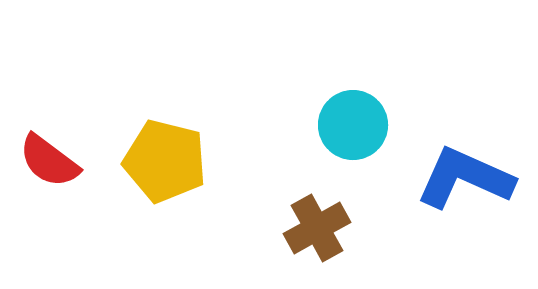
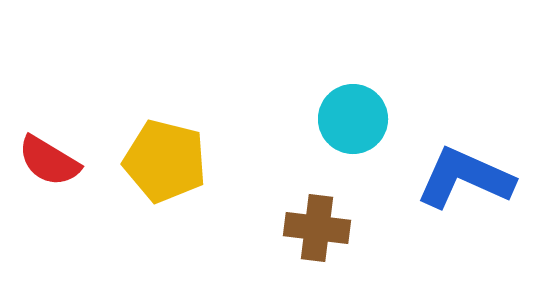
cyan circle: moved 6 px up
red semicircle: rotated 6 degrees counterclockwise
brown cross: rotated 36 degrees clockwise
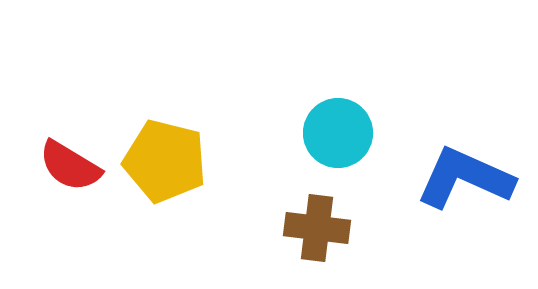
cyan circle: moved 15 px left, 14 px down
red semicircle: moved 21 px right, 5 px down
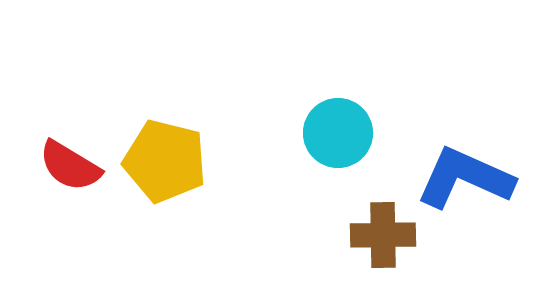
brown cross: moved 66 px right, 7 px down; rotated 8 degrees counterclockwise
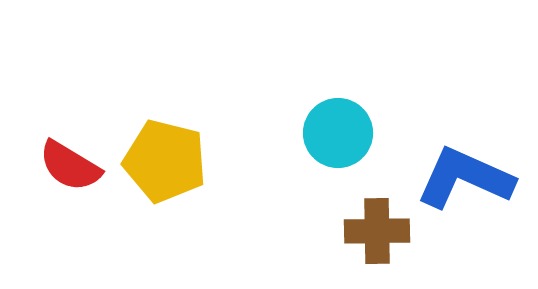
brown cross: moved 6 px left, 4 px up
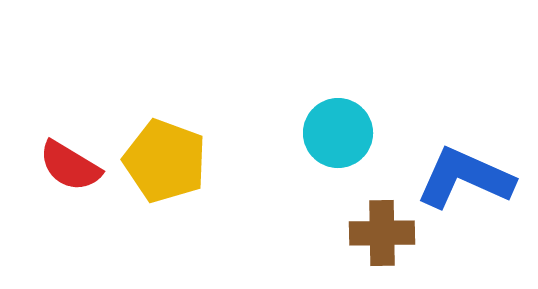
yellow pentagon: rotated 6 degrees clockwise
brown cross: moved 5 px right, 2 px down
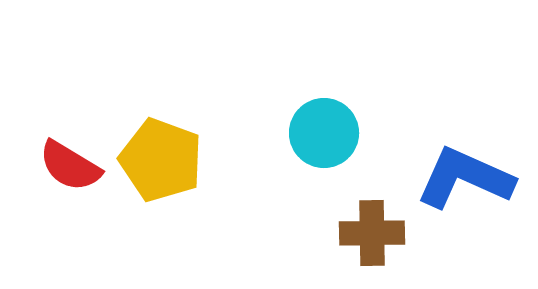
cyan circle: moved 14 px left
yellow pentagon: moved 4 px left, 1 px up
brown cross: moved 10 px left
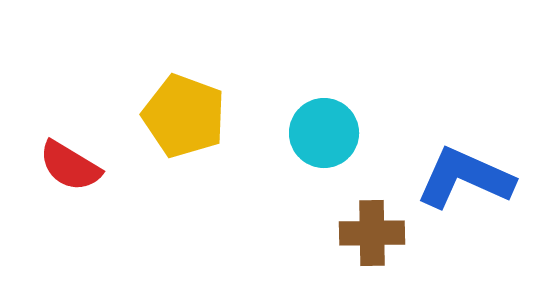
yellow pentagon: moved 23 px right, 44 px up
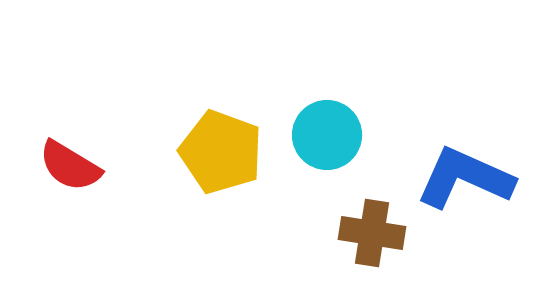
yellow pentagon: moved 37 px right, 36 px down
cyan circle: moved 3 px right, 2 px down
brown cross: rotated 10 degrees clockwise
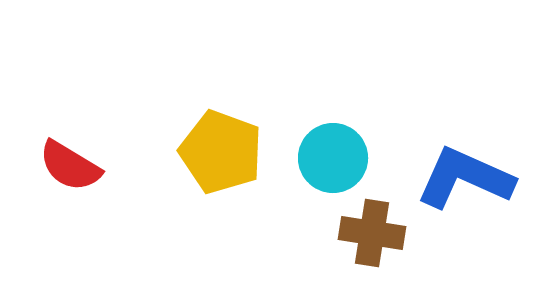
cyan circle: moved 6 px right, 23 px down
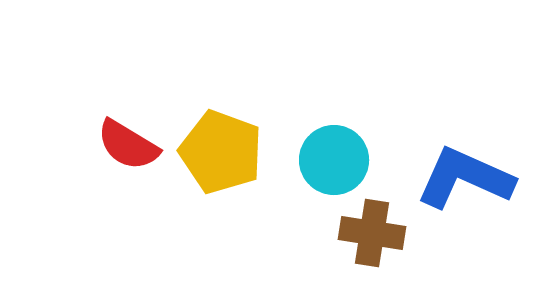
cyan circle: moved 1 px right, 2 px down
red semicircle: moved 58 px right, 21 px up
